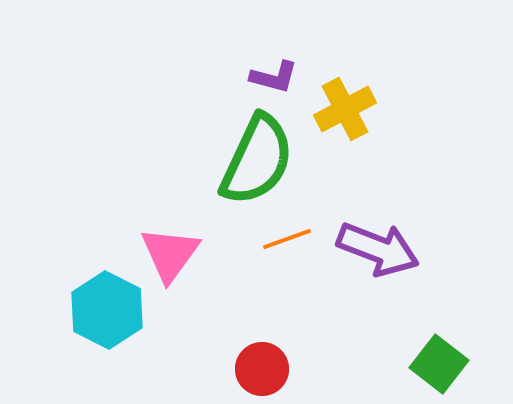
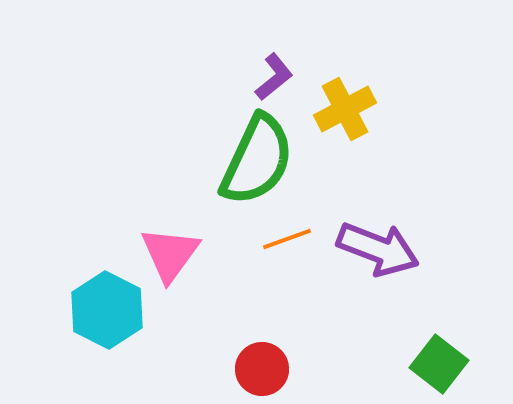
purple L-shape: rotated 54 degrees counterclockwise
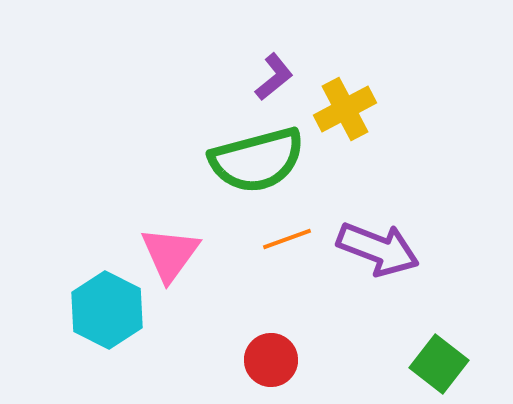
green semicircle: rotated 50 degrees clockwise
red circle: moved 9 px right, 9 px up
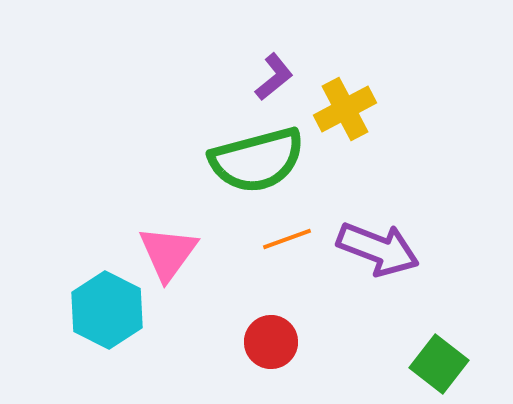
pink triangle: moved 2 px left, 1 px up
red circle: moved 18 px up
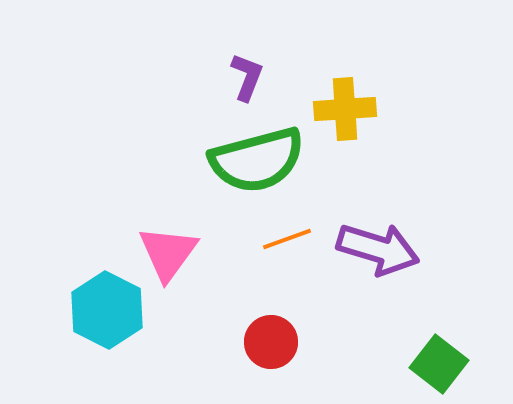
purple L-shape: moved 27 px left; rotated 30 degrees counterclockwise
yellow cross: rotated 24 degrees clockwise
purple arrow: rotated 4 degrees counterclockwise
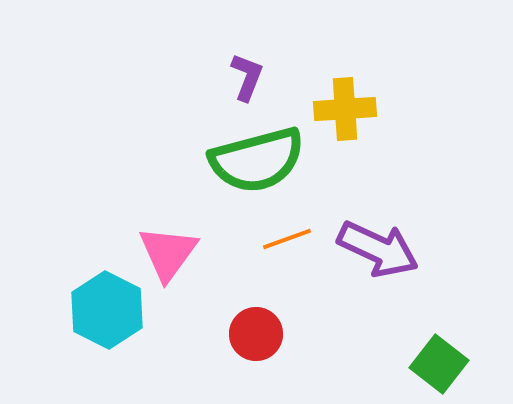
purple arrow: rotated 8 degrees clockwise
red circle: moved 15 px left, 8 px up
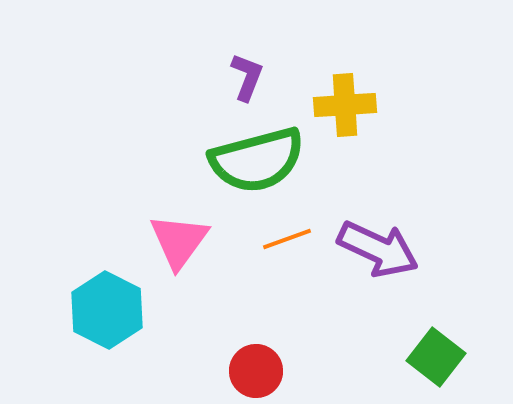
yellow cross: moved 4 px up
pink triangle: moved 11 px right, 12 px up
red circle: moved 37 px down
green square: moved 3 px left, 7 px up
